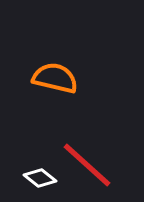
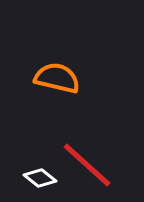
orange semicircle: moved 2 px right
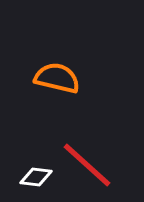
white diamond: moved 4 px left, 1 px up; rotated 32 degrees counterclockwise
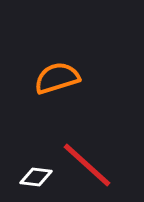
orange semicircle: rotated 30 degrees counterclockwise
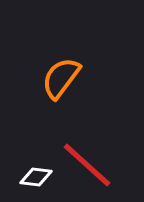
orange semicircle: moved 4 px right; rotated 36 degrees counterclockwise
